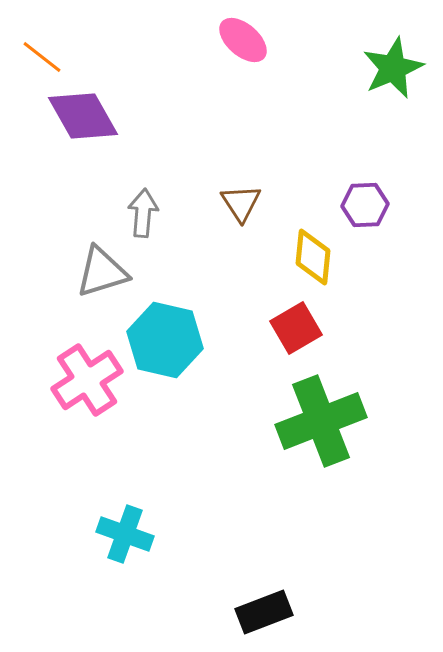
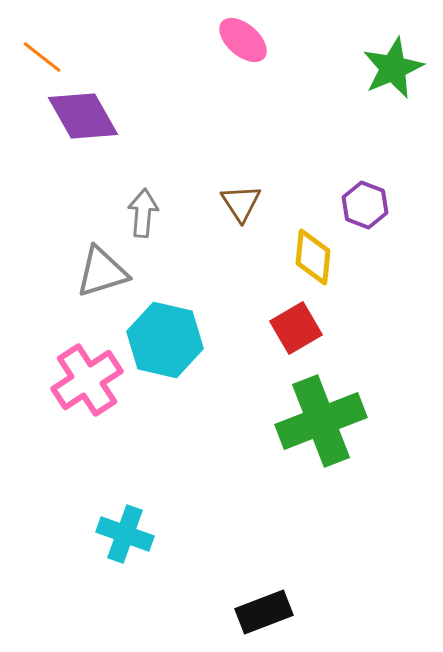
purple hexagon: rotated 24 degrees clockwise
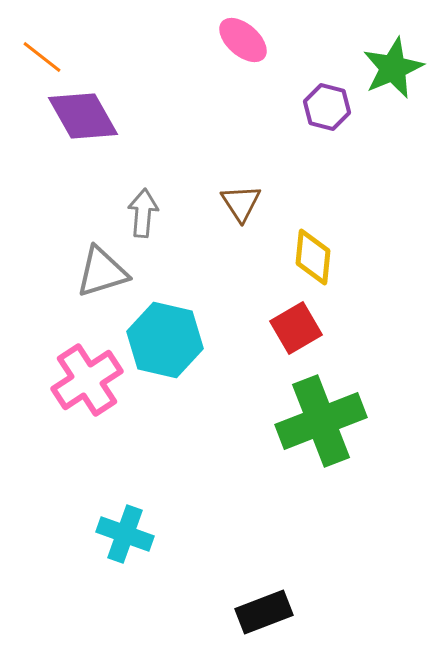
purple hexagon: moved 38 px left, 98 px up; rotated 6 degrees counterclockwise
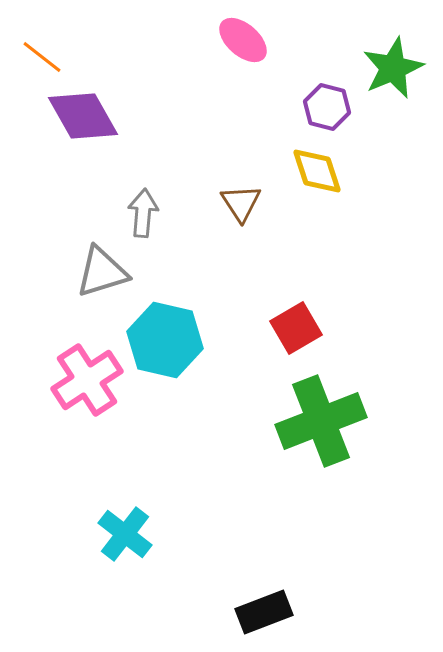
yellow diamond: moved 4 px right, 86 px up; rotated 24 degrees counterclockwise
cyan cross: rotated 18 degrees clockwise
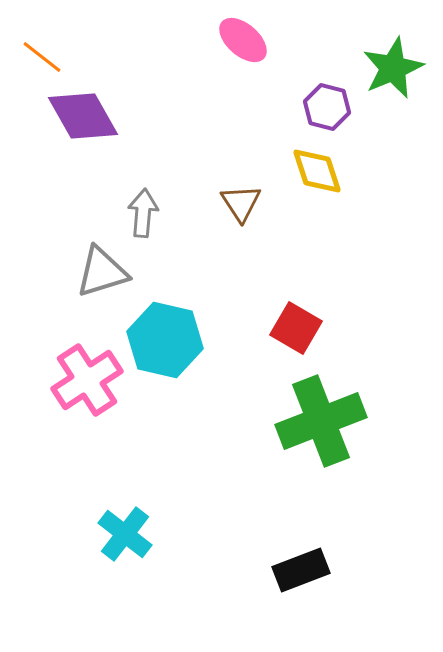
red square: rotated 30 degrees counterclockwise
black rectangle: moved 37 px right, 42 px up
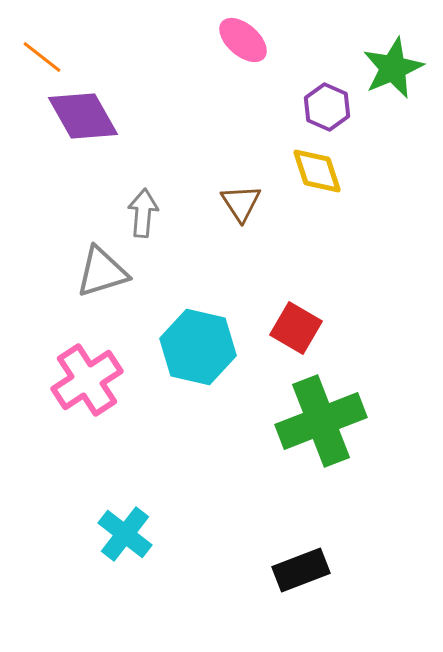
purple hexagon: rotated 9 degrees clockwise
cyan hexagon: moved 33 px right, 7 px down
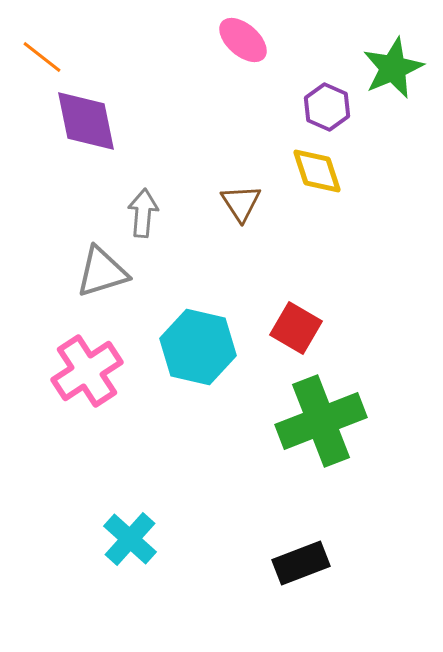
purple diamond: moved 3 px right, 5 px down; rotated 18 degrees clockwise
pink cross: moved 9 px up
cyan cross: moved 5 px right, 5 px down; rotated 4 degrees clockwise
black rectangle: moved 7 px up
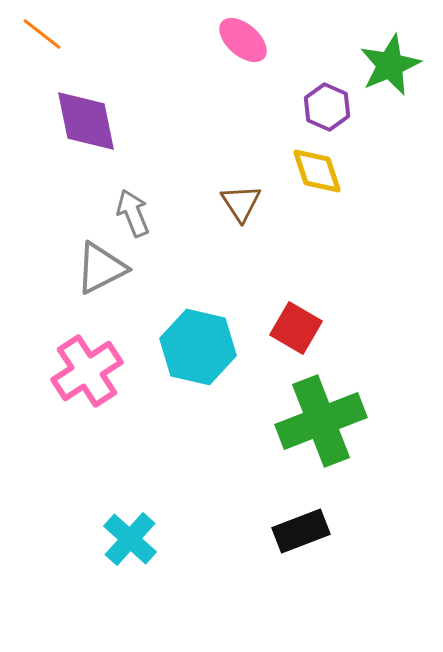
orange line: moved 23 px up
green star: moved 3 px left, 3 px up
gray arrow: moved 10 px left; rotated 27 degrees counterclockwise
gray triangle: moved 1 px left, 4 px up; rotated 10 degrees counterclockwise
black rectangle: moved 32 px up
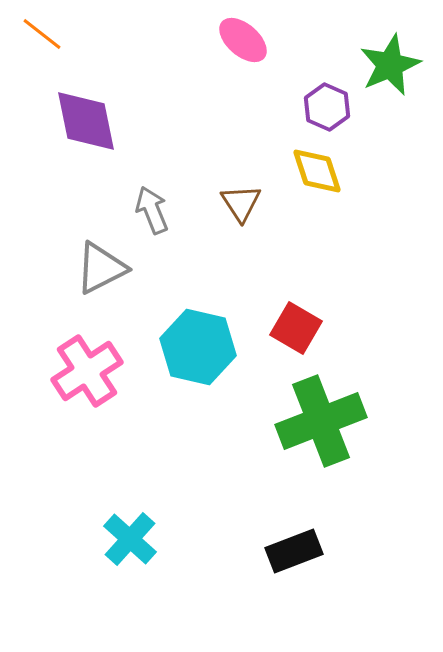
gray arrow: moved 19 px right, 3 px up
black rectangle: moved 7 px left, 20 px down
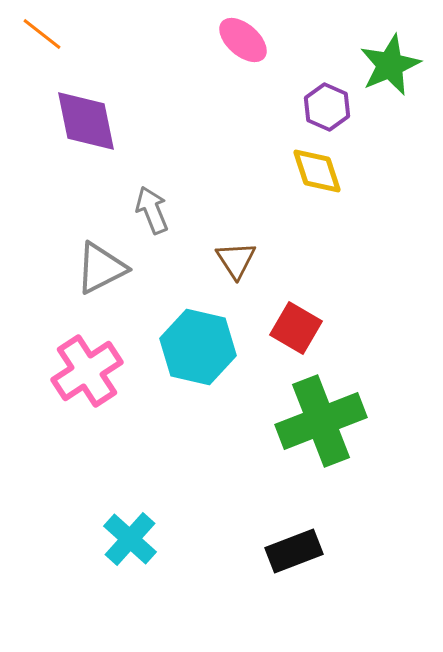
brown triangle: moved 5 px left, 57 px down
